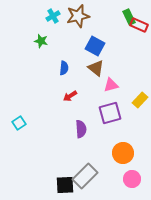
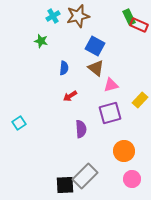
orange circle: moved 1 px right, 2 px up
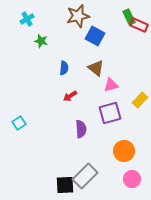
cyan cross: moved 26 px left, 3 px down
blue square: moved 10 px up
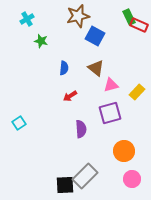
yellow rectangle: moved 3 px left, 8 px up
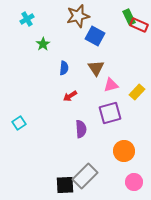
green star: moved 2 px right, 3 px down; rotated 24 degrees clockwise
brown triangle: rotated 18 degrees clockwise
pink circle: moved 2 px right, 3 px down
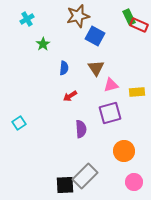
yellow rectangle: rotated 42 degrees clockwise
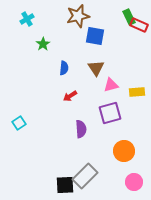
blue square: rotated 18 degrees counterclockwise
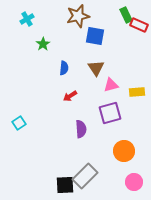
green rectangle: moved 3 px left, 2 px up
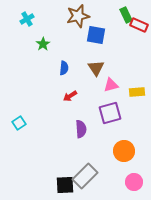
blue square: moved 1 px right, 1 px up
